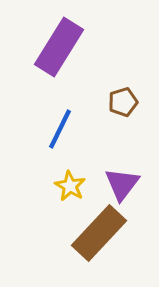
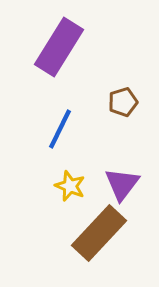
yellow star: rotated 8 degrees counterclockwise
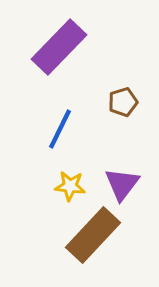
purple rectangle: rotated 12 degrees clockwise
yellow star: rotated 16 degrees counterclockwise
brown rectangle: moved 6 px left, 2 px down
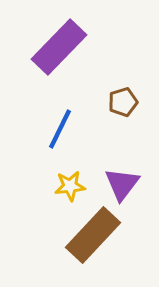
yellow star: rotated 12 degrees counterclockwise
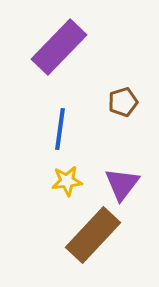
blue line: rotated 18 degrees counterclockwise
yellow star: moved 3 px left, 5 px up
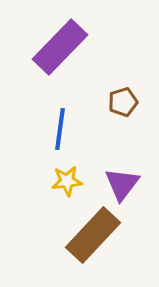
purple rectangle: moved 1 px right
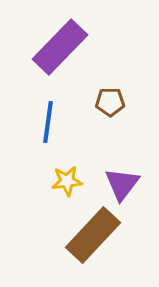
brown pentagon: moved 13 px left; rotated 16 degrees clockwise
blue line: moved 12 px left, 7 px up
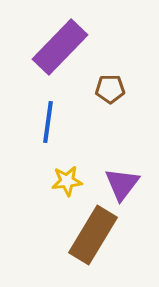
brown pentagon: moved 13 px up
brown rectangle: rotated 12 degrees counterclockwise
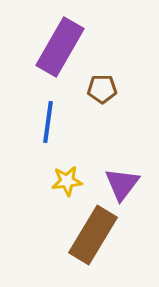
purple rectangle: rotated 14 degrees counterclockwise
brown pentagon: moved 8 px left
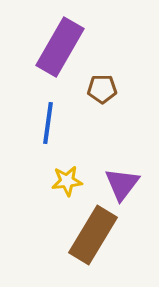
blue line: moved 1 px down
